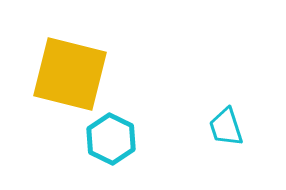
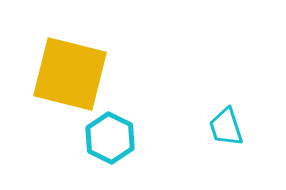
cyan hexagon: moved 1 px left, 1 px up
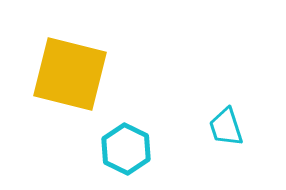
cyan hexagon: moved 16 px right, 11 px down
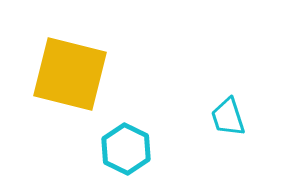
cyan trapezoid: moved 2 px right, 10 px up
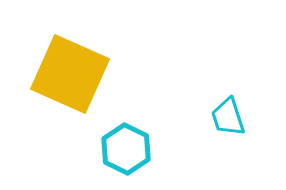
yellow square: rotated 10 degrees clockwise
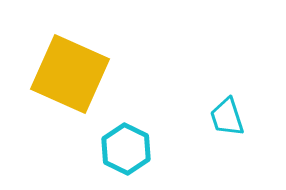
cyan trapezoid: moved 1 px left
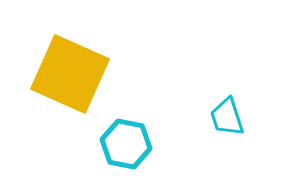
cyan hexagon: moved 5 px up; rotated 15 degrees counterclockwise
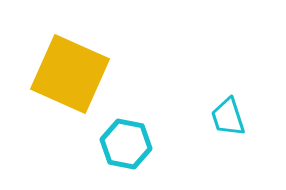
cyan trapezoid: moved 1 px right
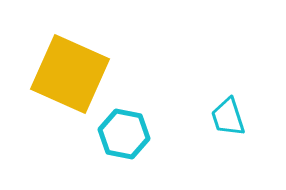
cyan hexagon: moved 2 px left, 10 px up
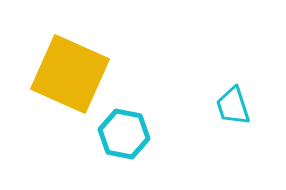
cyan trapezoid: moved 5 px right, 11 px up
